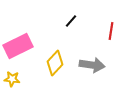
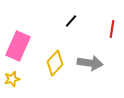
red line: moved 1 px right, 2 px up
pink rectangle: rotated 40 degrees counterclockwise
gray arrow: moved 2 px left, 2 px up
yellow star: rotated 21 degrees counterclockwise
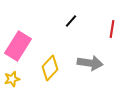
pink rectangle: rotated 8 degrees clockwise
yellow diamond: moved 5 px left, 5 px down
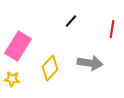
yellow star: rotated 21 degrees clockwise
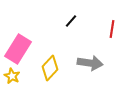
pink rectangle: moved 3 px down
yellow star: moved 3 px up; rotated 21 degrees clockwise
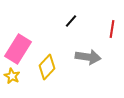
gray arrow: moved 2 px left, 6 px up
yellow diamond: moved 3 px left, 1 px up
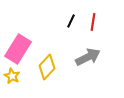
black line: rotated 16 degrees counterclockwise
red line: moved 19 px left, 7 px up
gray arrow: rotated 35 degrees counterclockwise
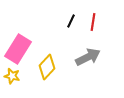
yellow star: rotated 14 degrees counterclockwise
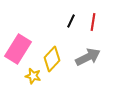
yellow diamond: moved 5 px right, 8 px up
yellow star: moved 21 px right
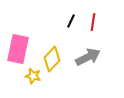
pink rectangle: rotated 20 degrees counterclockwise
